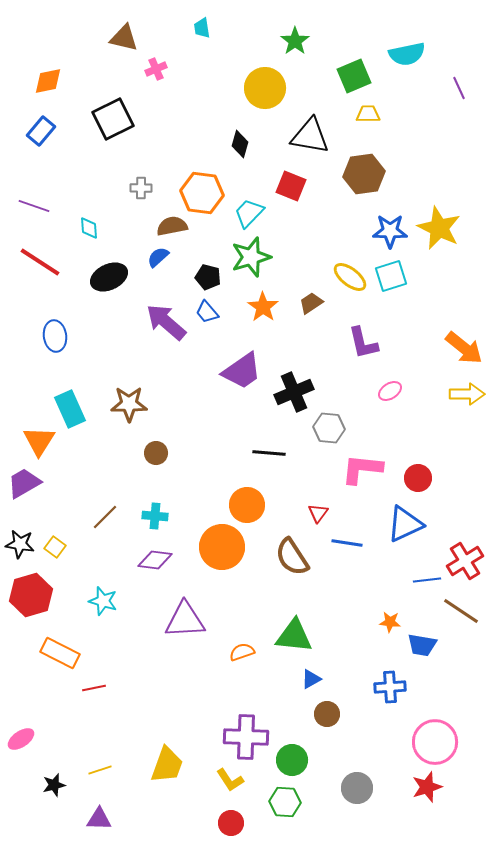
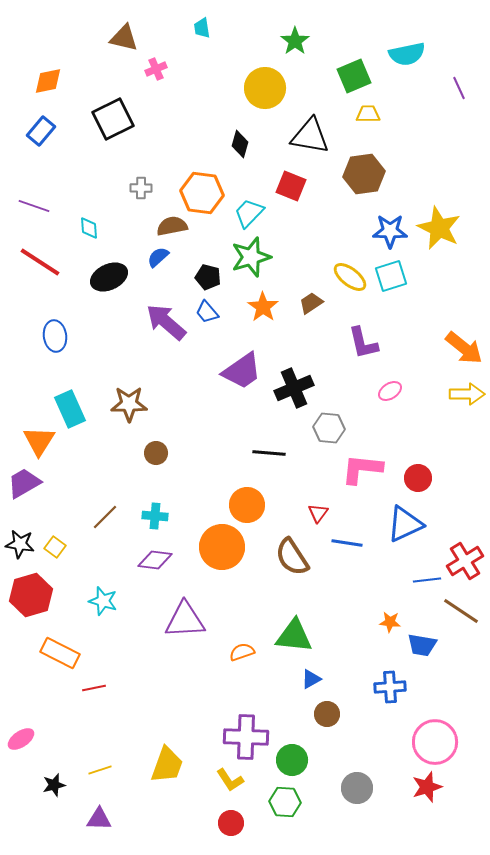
black cross at (294, 392): moved 4 px up
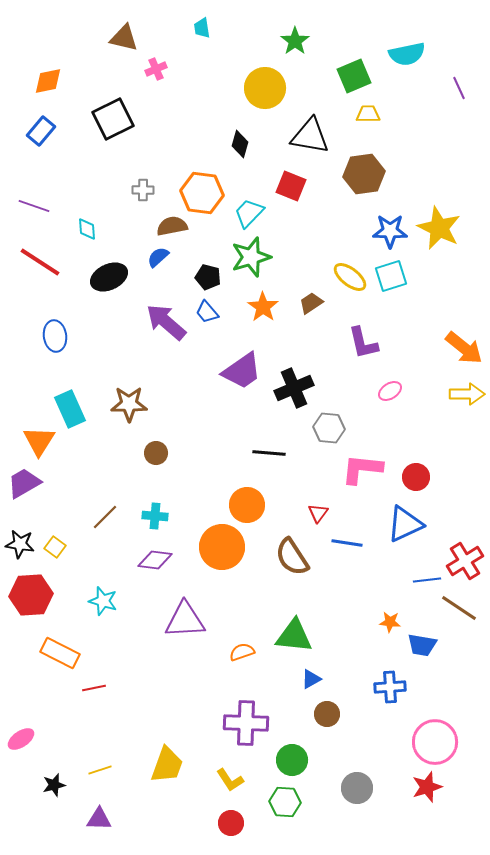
gray cross at (141, 188): moved 2 px right, 2 px down
cyan diamond at (89, 228): moved 2 px left, 1 px down
red circle at (418, 478): moved 2 px left, 1 px up
red hexagon at (31, 595): rotated 12 degrees clockwise
brown line at (461, 611): moved 2 px left, 3 px up
purple cross at (246, 737): moved 14 px up
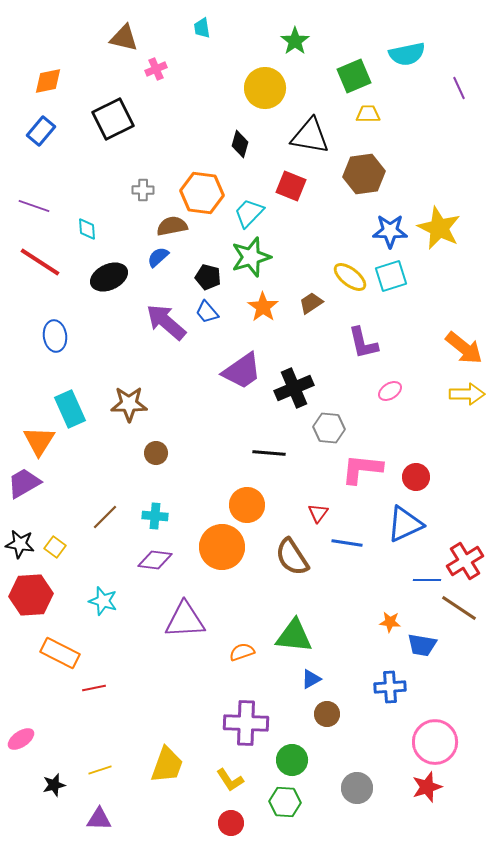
blue line at (427, 580): rotated 8 degrees clockwise
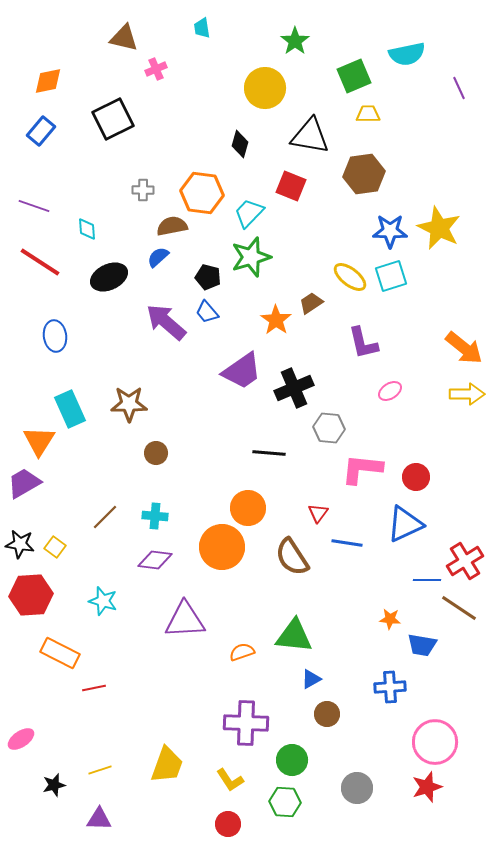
orange star at (263, 307): moved 13 px right, 13 px down
orange circle at (247, 505): moved 1 px right, 3 px down
orange star at (390, 622): moved 3 px up
red circle at (231, 823): moved 3 px left, 1 px down
